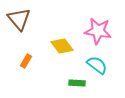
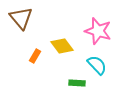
brown triangle: moved 2 px right, 1 px up
pink star: rotated 8 degrees clockwise
orange rectangle: moved 9 px right, 5 px up
cyan semicircle: rotated 10 degrees clockwise
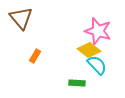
yellow diamond: moved 27 px right, 4 px down; rotated 15 degrees counterclockwise
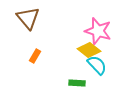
brown triangle: moved 7 px right
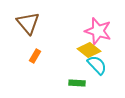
brown triangle: moved 5 px down
